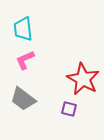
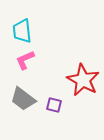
cyan trapezoid: moved 1 px left, 2 px down
red star: moved 1 px down
purple square: moved 15 px left, 4 px up
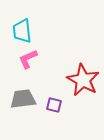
pink L-shape: moved 3 px right, 1 px up
gray trapezoid: rotated 136 degrees clockwise
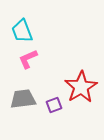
cyan trapezoid: rotated 15 degrees counterclockwise
red star: moved 2 px left, 7 px down; rotated 12 degrees clockwise
purple square: rotated 35 degrees counterclockwise
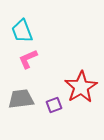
gray trapezoid: moved 2 px left
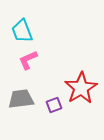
pink L-shape: moved 1 px down
red star: moved 1 px down
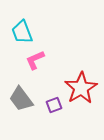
cyan trapezoid: moved 1 px down
pink L-shape: moved 7 px right
gray trapezoid: rotated 120 degrees counterclockwise
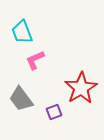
purple square: moved 7 px down
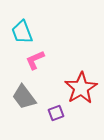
gray trapezoid: moved 3 px right, 2 px up
purple square: moved 2 px right, 1 px down
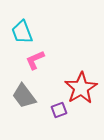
gray trapezoid: moved 1 px up
purple square: moved 3 px right, 3 px up
